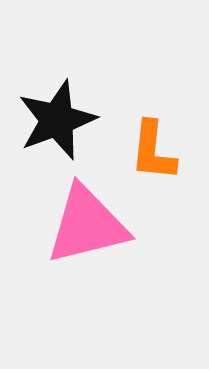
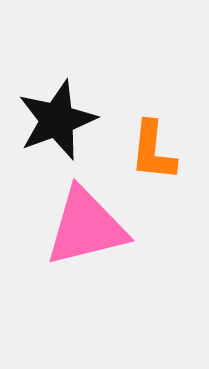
pink triangle: moved 1 px left, 2 px down
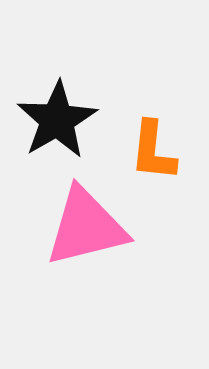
black star: rotated 10 degrees counterclockwise
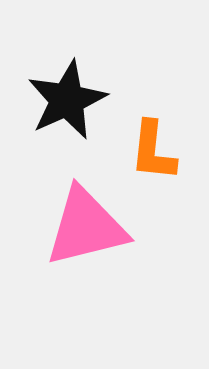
black star: moved 10 px right, 20 px up; rotated 6 degrees clockwise
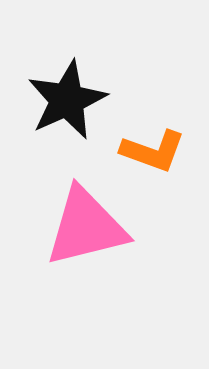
orange L-shape: rotated 76 degrees counterclockwise
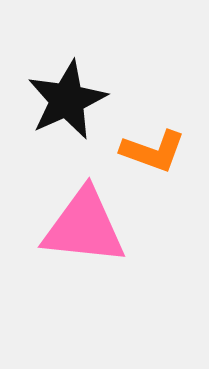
pink triangle: moved 2 px left; rotated 20 degrees clockwise
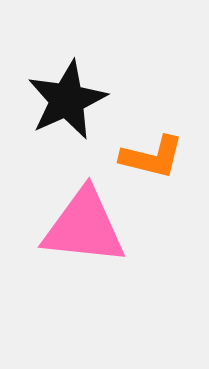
orange L-shape: moved 1 px left, 6 px down; rotated 6 degrees counterclockwise
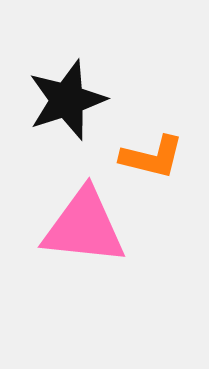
black star: rotated 6 degrees clockwise
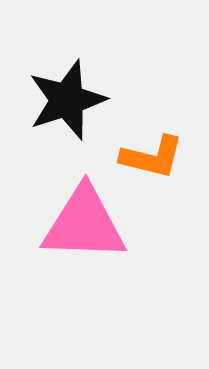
pink triangle: moved 3 px up; rotated 4 degrees counterclockwise
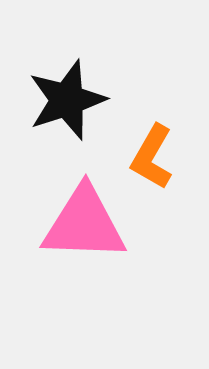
orange L-shape: rotated 106 degrees clockwise
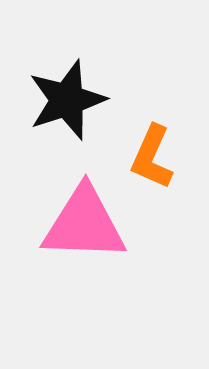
orange L-shape: rotated 6 degrees counterclockwise
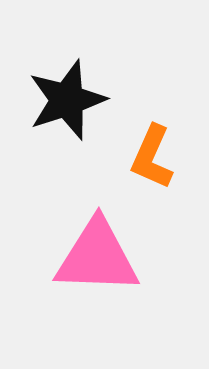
pink triangle: moved 13 px right, 33 px down
